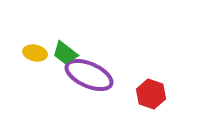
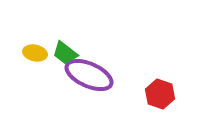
red hexagon: moved 9 px right
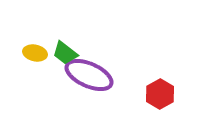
red hexagon: rotated 12 degrees clockwise
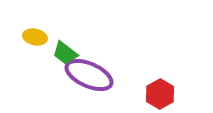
yellow ellipse: moved 16 px up
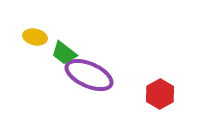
green trapezoid: moved 1 px left
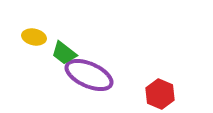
yellow ellipse: moved 1 px left
red hexagon: rotated 8 degrees counterclockwise
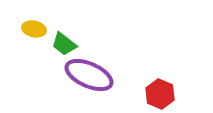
yellow ellipse: moved 8 px up
green trapezoid: moved 9 px up
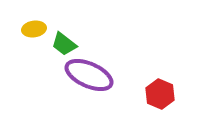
yellow ellipse: rotated 20 degrees counterclockwise
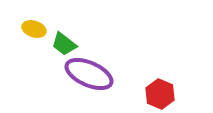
yellow ellipse: rotated 25 degrees clockwise
purple ellipse: moved 1 px up
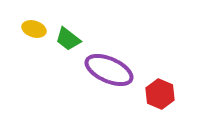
green trapezoid: moved 4 px right, 5 px up
purple ellipse: moved 20 px right, 4 px up
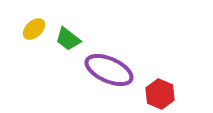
yellow ellipse: rotated 60 degrees counterclockwise
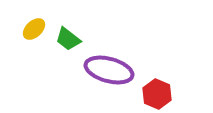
purple ellipse: rotated 9 degrees counterclockwise
red hexagon: moved 3 px left
